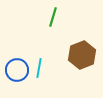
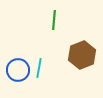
green line: moved 1 px right, 3 px down; rotated 12 degrees counterclockwise
blue circle: moved 1 px right
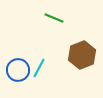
green line: moved 2 px up; rotated 72 degrees counterclockwise
cyan line: rotated 18 degrees clockwise
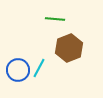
green line: moved 1 px right, 1 px down; rotated 18 degrees counterclockwise
brown hexagon: moved 13 px left, 7 px up
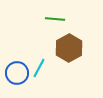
brown hexagon: rotated 8 degrees counterclockwise
blue circle: moved 1 px left, 3 px down
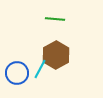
brown hexagon: moved 13 px left, 7 px down
cyan line: moved 1 px right, 1 px down
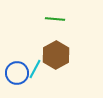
cyan line: moved 5 px left
